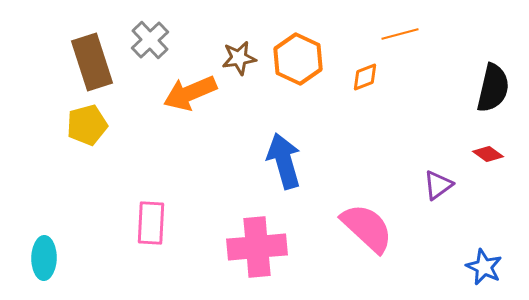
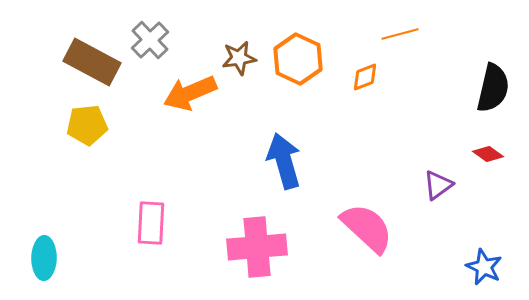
brown rectangle: rotated 44 degrees counterclockwise
yellow pentagon: rotated 9 degrees clockwise
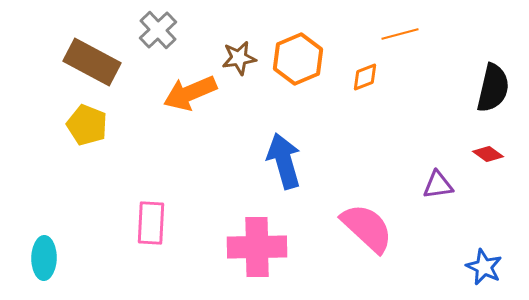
gray cross: moved 8 px right, 10 px up
orange hexagon: rotated 12 degrees clockwise
yellow pentagon: rotated 27 degrees clockwise
purple triangle: rotated 28 degrees clockwise
pink cross: rotated 4 degrees clockwise
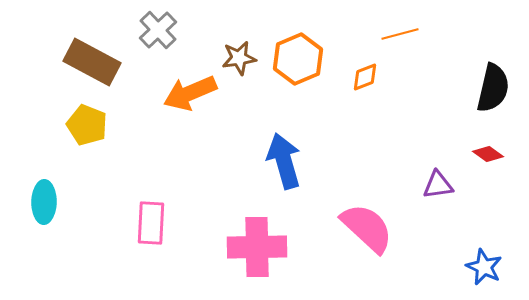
cyan ellipse: moved 56 px up
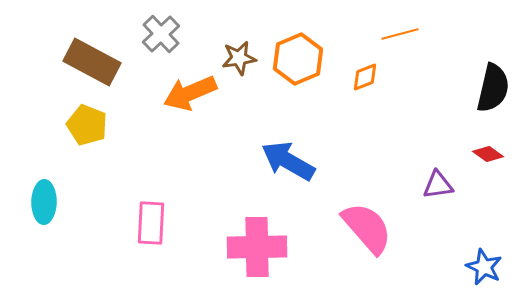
gray cross: moved 3 px right, 4 px down
blue arrow: moved 4 px right; rotated 44 degrees counterclockwise
pink semicircle: rotated 6 degrees clockwise
